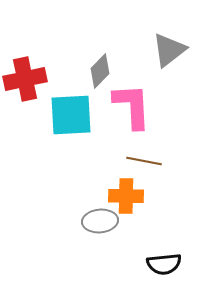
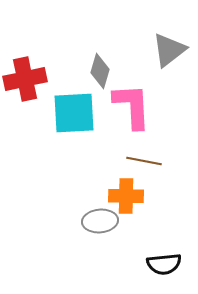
gray diamond: rotated 28 degrees counterclockwise
cyan square: moved 3 px right, 2 px up
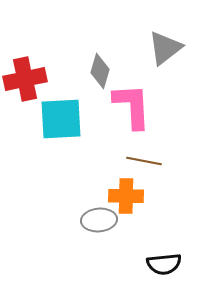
gray triangle: moved 4 px left, 2 px up
cyan square: moved 13 px left, 6 px down
gray ellipse: moved 1 px left, 1 px up
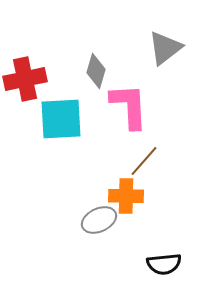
gray diamond: moved 4 px left
pink L-shape: moved 3 px left
brown line: rotated 60 degrees counterclockwise
gray ellipse: rotated 20 degrees counterclockwise
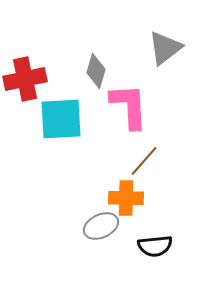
orange cross: moved 2 px down
gray ellipse: moved 2 px right, 6 px down
black semicircle: moved 9 px left, 18 px up
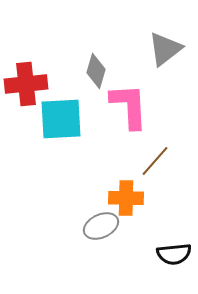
gray triangle: moved 1 px down
red cross: moved 1 px right, 5 px down; rotated 6 degrees clockwise
brown line: moved 11 px right
black semicircle: moved 19 px right, 8 px down
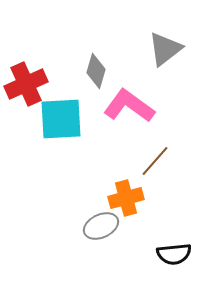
red cross: rotated 18 degrees counterclockwise
pink L-shape: rotated 51 degrees counterclockwise
orange cross: rotated 16 degrees counterclockwise
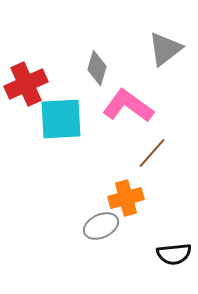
gray diamond: moved 1 px right, 3 px up
pink L-shape: moved 1 px left
brown line: moved 3 px left, 8 px up
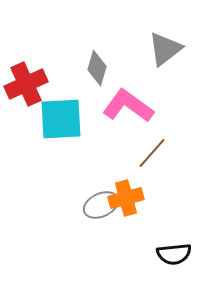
gray ellipse: moved 21 px up
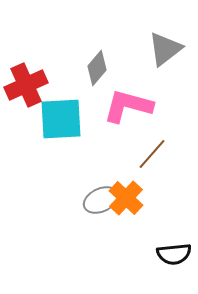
gray diamond: rotated 24 degrees clockwise
red cross: moved 1 px down
pink L-shape: rotated 21 degrees counterclockwise
brown line: moved 1 px down
orange cross: rotated 32 degrees counterclockwise
gray ellipse: moved 5 px up
